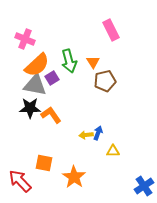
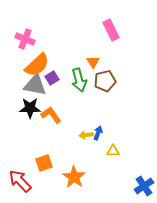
green arrow: moved 10 px right, 19 px down
orange square: rotated 30 degrees counterclockwise
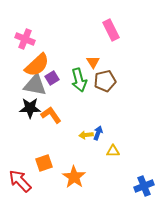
blue cross: rotated 12 degrees clockwise
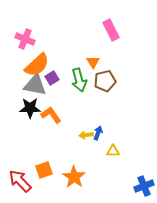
orange square: moved 7 px down
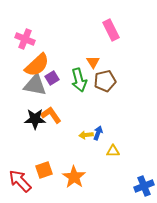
black star: moved 5 px right, 11 px down
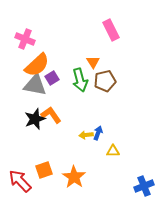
green arrow: moved 1 px right
black star: rotated 20 degrees counterclockwise
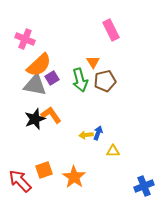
orange semicircle: moved 2 px right
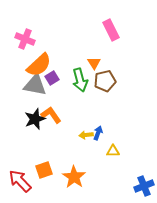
orange triangle: moved 1 px right, 1 px down
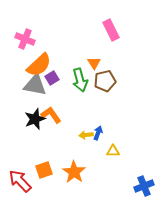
orange star: moved 5 px up
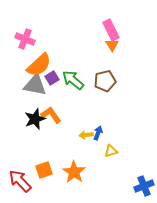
orange triangle: moved 18 px right, 18 px up
green arrow: moved 7 px left; rotated 145 degrees clockwise
yellow triangle: moved 2 px left; rotated 16 degrees counterclockwise
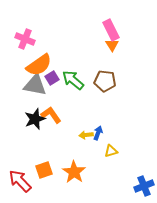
orange semicircle: rotated 8 degrees clockwise
brown pentagon: rotated 20 degrees clockwise
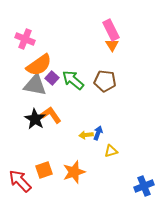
purple square: rotated 16 degrees counterclockwise
black star: rotated 20 degrees counterclockwise
orange star: rotated 20 degrees clockwise
